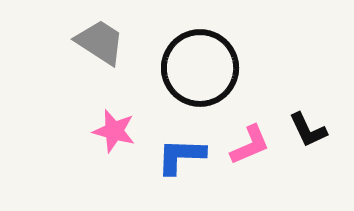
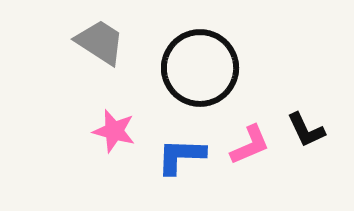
black L-shape: moved 2 px left
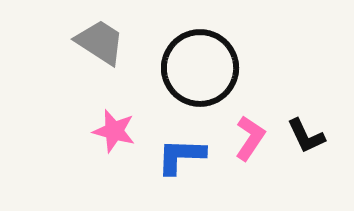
black L-shape: moved 6 px down
pink L-shape: moved 7 px up; rotated 33 degrees counterclockwise
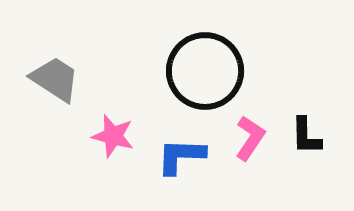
gray trapezoid: moved 45 px left, 37 px down
black circle: moved 5 px right, 3 px down
pink star: moved 1 px left, 5 px down
black L-shape: rotated 24 degrees clockwise
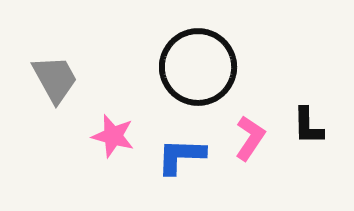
black circle: moved 7 px left, 4 px up
gray trapezoid: rotated 28 degrees clockwise
black L-shape: moved 2 px right, 10 px up
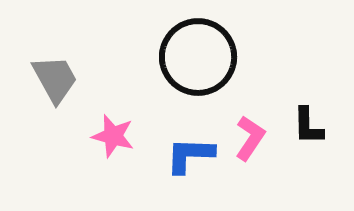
black circle: moved 10 px up
blue L-shape: moved 9 px right, 1 px up
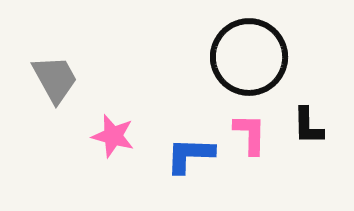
black circle: moved 51 px right
pink L-shape: moved 4 px up; rotated 33 degrees counterclockwise
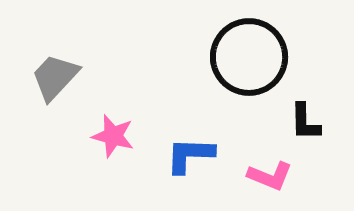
gray trapezoid: moved 2 px up; rotated 108 degrees counterclockwise
black L-shape: moved 3 px left, 4 px up
pink L-shape: moved 20 px right, 42 px down; rotated 111 degrees clockwise
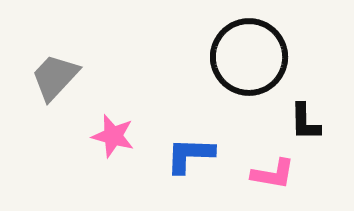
pink L-shape: moved 3 px right, 2 px up; rotated 12 degrees counterclockwise
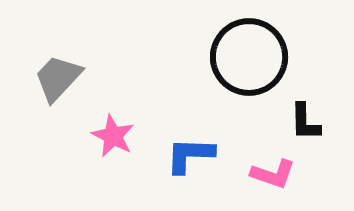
gray trapezoid: moved 3 px right, 1 px down
pink star: rotated 12 degrees clockwise
pink L-shape: rotated 9 degrees clockwise
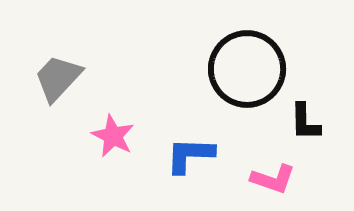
black circle: moved 2 px left, 12 px down
pink L-shape: moved 5 px down
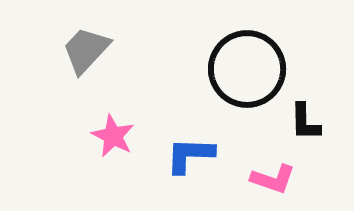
gray trapezoid: moved 28 px right, 28 px up
